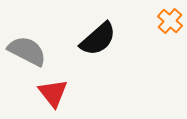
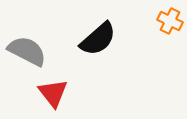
orange cross: rotated 15 degrees counterclockwise
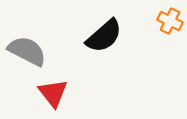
black semicircle: moved 6 px right, 3 px up
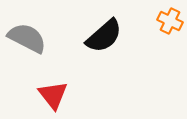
gray semicircle: moved 13 px up
red triangle: moved 2 px down
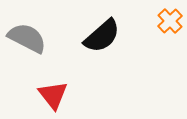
orange cross: rotated 20 degrees clockwise
black semicircle: moved 2 px left
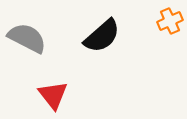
orange cross: rotated 20 degrees clockwise
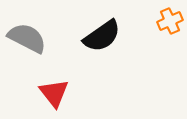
black semicircle: rotated 6 degrees clockwise
red triangle: moved 1 px right, 2 px up
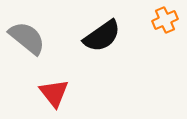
orange cross: moved 5 px left, 1 px up
gray semicircle: rotated 12 degrees clockwise
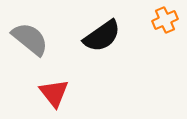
gray semicircle: moved 3 px right, 1 px down
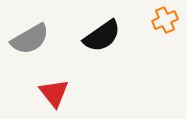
gray semicircle: rotated 111 degrees clockwise
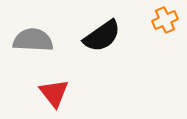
gray semicircle: moved 3 px right, 1 px down; rotated 147 degrees counterclockwise
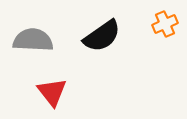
orange cross: moved 4 px down
red triangle: moved 2 px left, 1 px up
